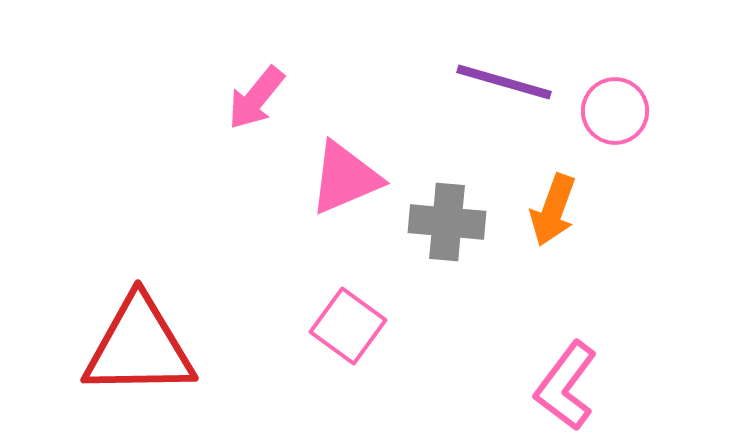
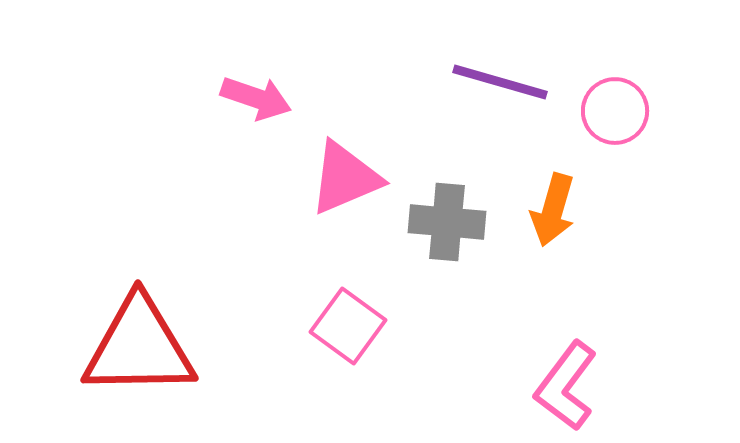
purple line: moved 4 px left
pink arrow: rotated 110 degrees counterclockwise
orange arrow: rotated 4 degrees counterclockwise
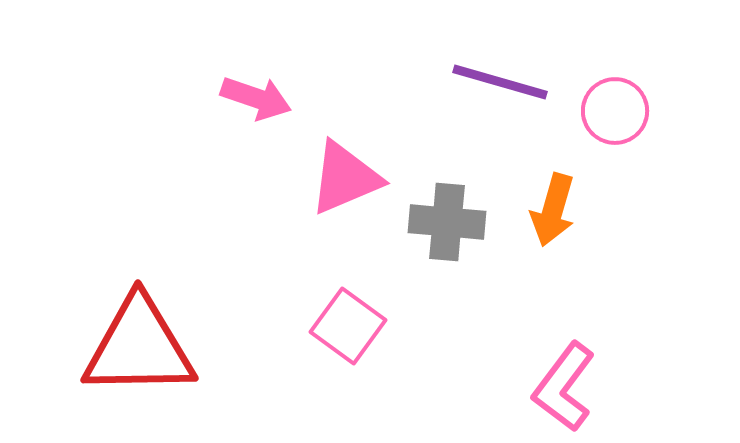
pink L-shape: moved 2 px left, 1 px down
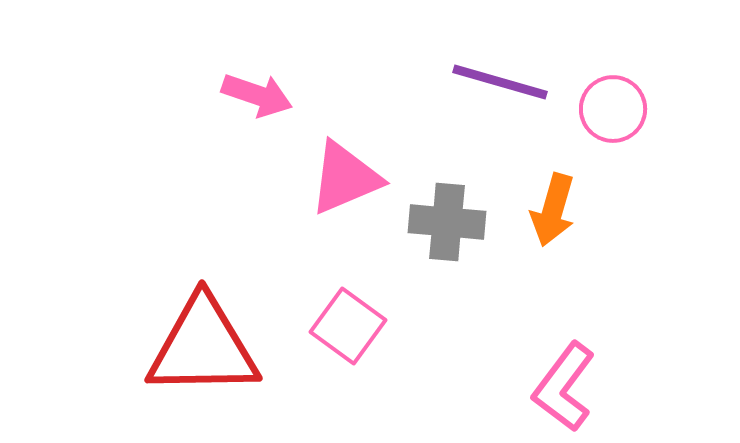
pink arrow: moved 1 px right, 3 px up
pink circle: moved 2 px left, 2 px up
red triangle: moved 64 px right
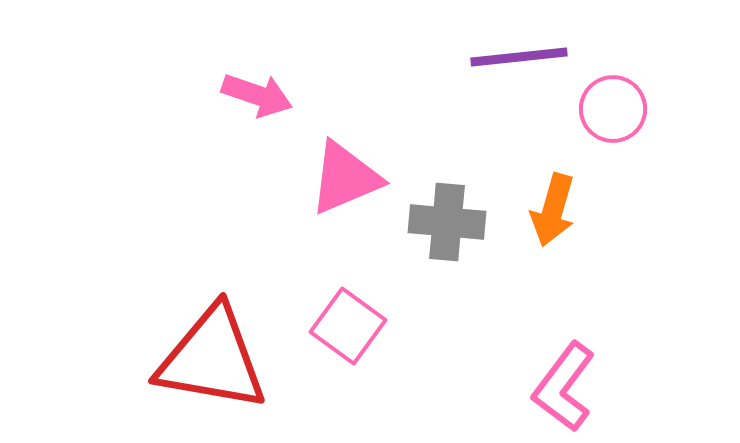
purple line: moved 19 px right, 25 px up; rotated 22 degrees counterclockwise
red triangle: moved 9 px right, 12 px down; rotated 11 degrees clockwise
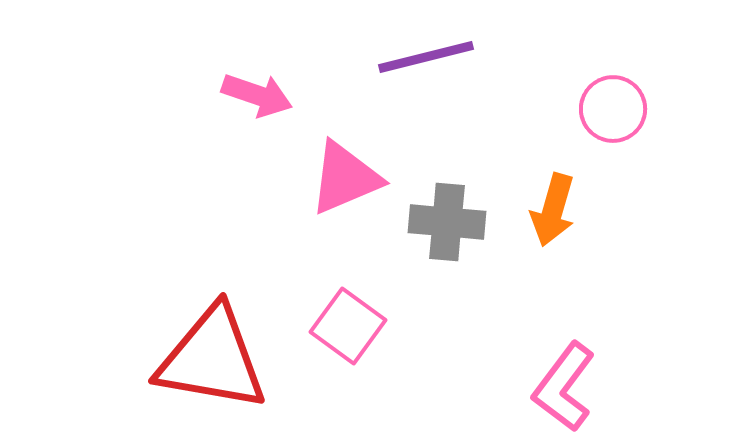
purple line: moved 93 px left; rotated 8 degrees counterclockwise
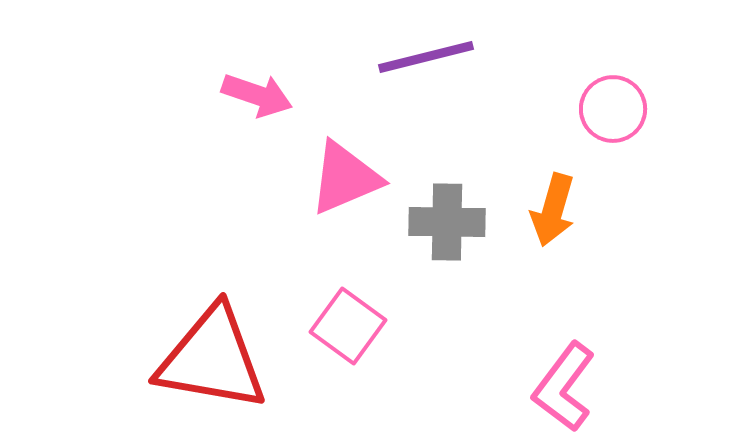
gray cross: rotated 4 degrees counterclockwise
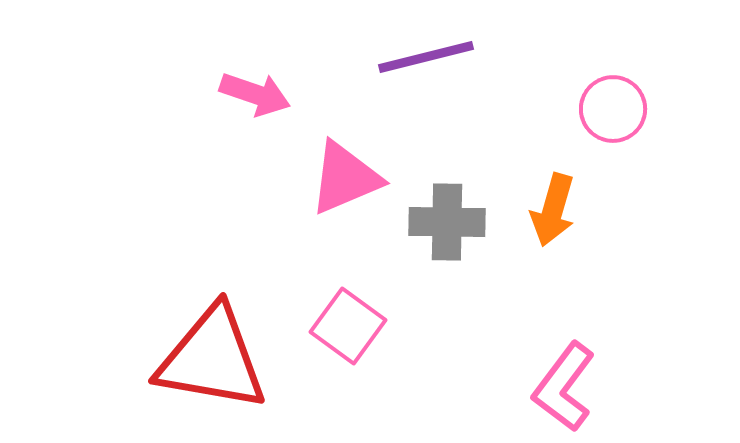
pink arrow: moved 2 px left, 1 px up
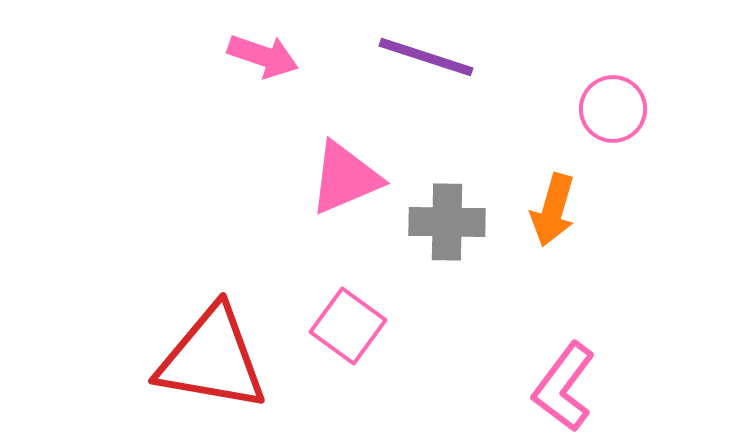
purple line: rotated 32 degrees clockwise
pink arrow: moved 8 px right, 38 px up
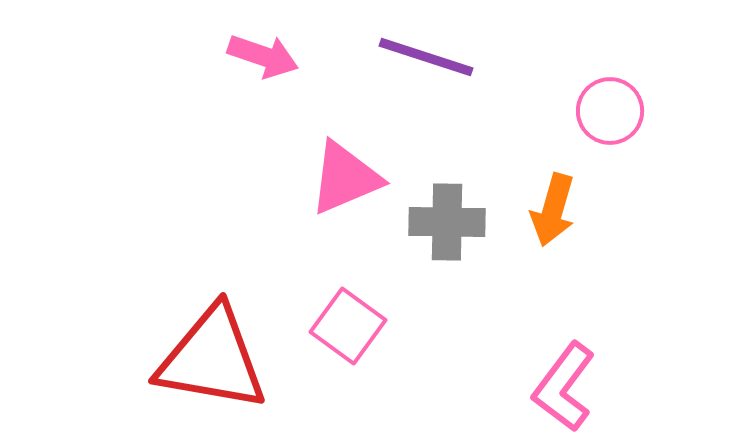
pink circle: moved 3 px left, 2 px down
